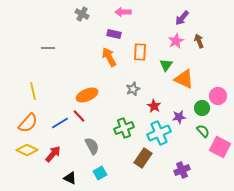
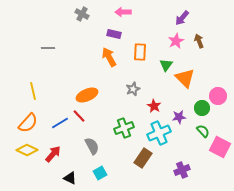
orange triangle: moved 1 px right, 1 px up; rotated 20 degrees clockwise
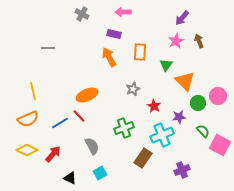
orange triangle: moved 3 px down
green circle: moved 4 px left, 5 px up
orange semicircle: moved 4 px up; rotated 25 degrees clockwise
cyan cross: moved 3 px right, 2 px down
pink square: moved 2 px up
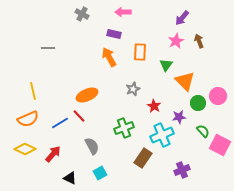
yellow diamond: moved 2 px left, 1 px up
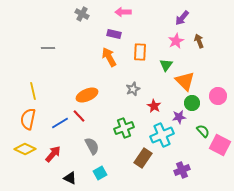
green circle: moved 6 px left
orange semicircle: rotated 125 degrees clockwise
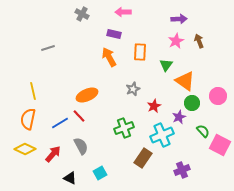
purple arrow: moved 3 px left, 1 px down; rotated 133 degrees counterclockwise
gray line: rotated 16 degrees counterclockwise
orange triangle: rotated 10 degrees counterclockwise
red star: rotated 16 degrees clockwise
purple star: rotated 16 degrees counterclockwise
gray semicircle: moved 11 px left
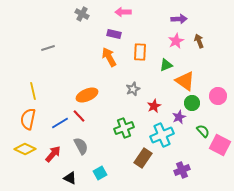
green triangle: rotated 32 degrees clockwise
